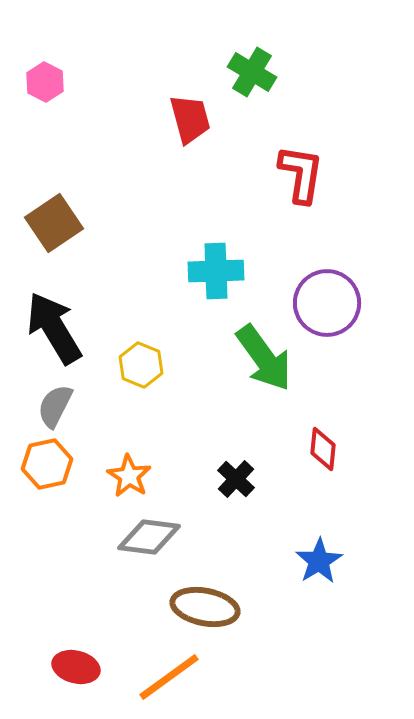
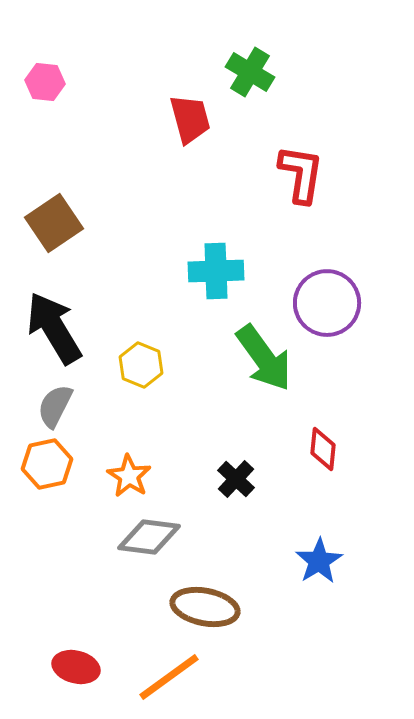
green cross: moved 2 px left
pink hexagon: rotated 21 degrees counterclockwise
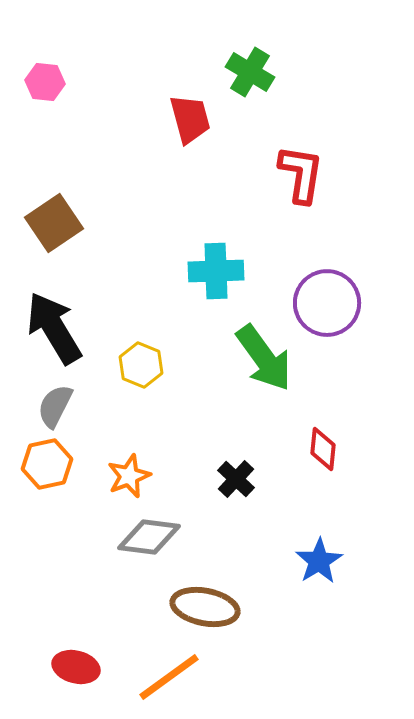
orange star: rotated 18 degrees clockwise
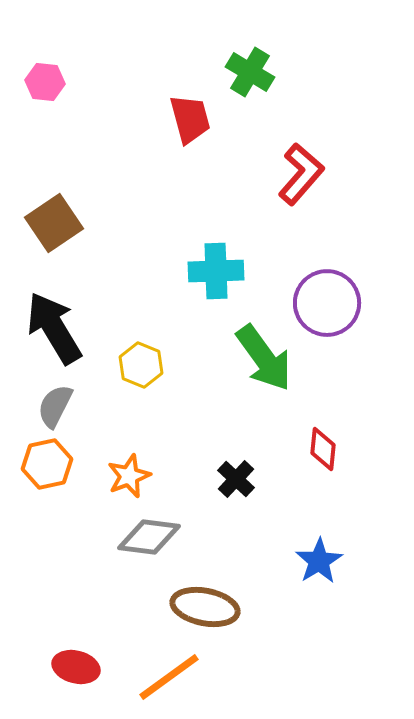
red L-shape: rotated 32 degrees clockwise
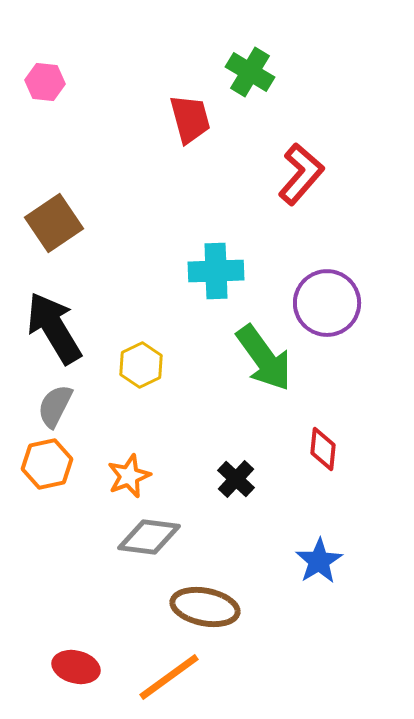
yellow hexagon: rotated 12 degrees clockwise
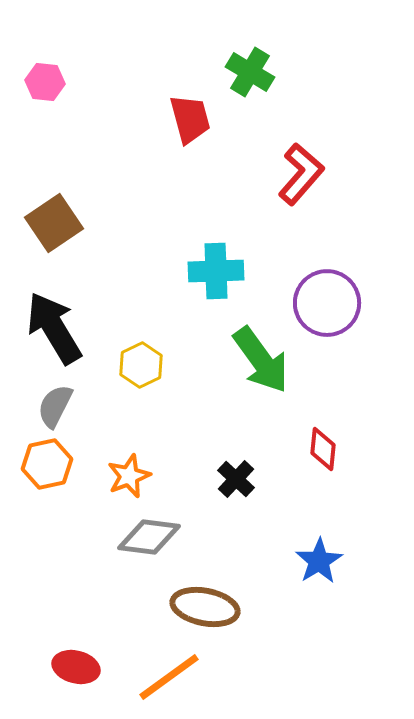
green arrow: moved 3 px left, 2 px down
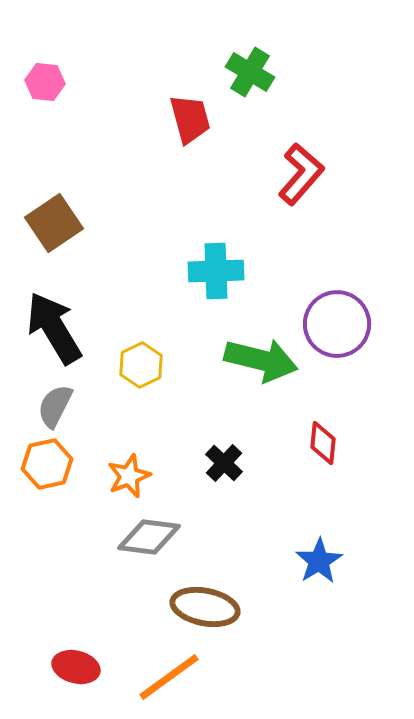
purple circle: moved 10 px right, 21 px down
green arrow: rotated 40 degrees counterclockwise
red diamond: moved 6 px up
black cross: moved 12 px left, 16 px up
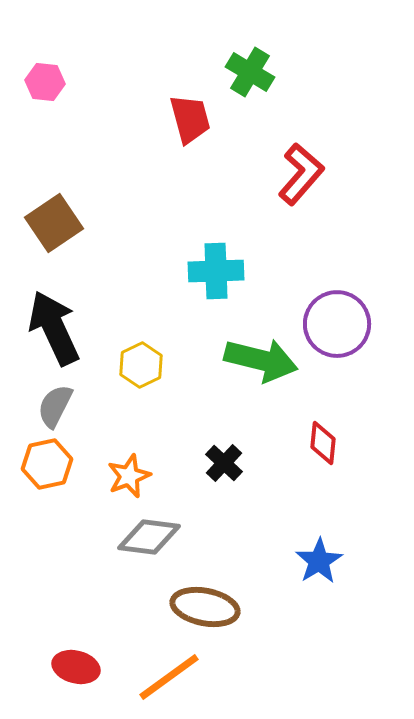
black arrow: rotated 6 degrees clockwise
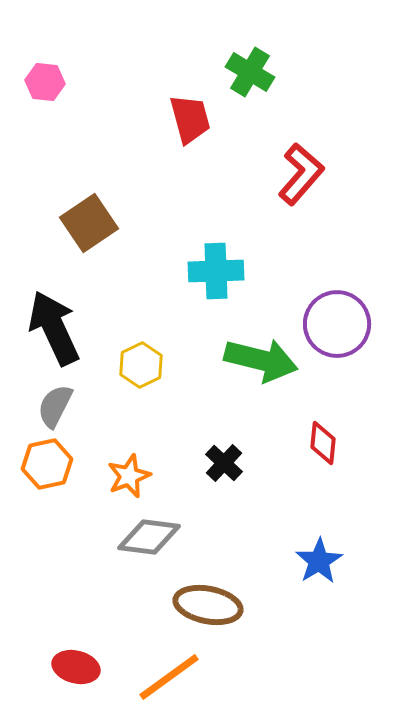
brown square: moved 35 px right
brown ellipse: moved 3 px right, 2 px up
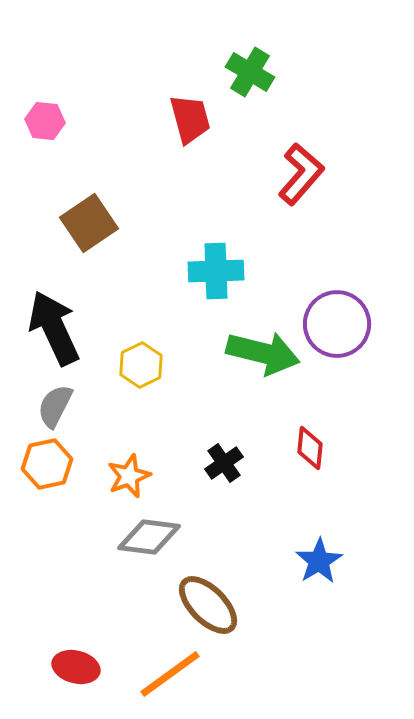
pink hexagon: moved 39 px down
green arrow: moved 2 px right, 7 px up
red diamond: moved 13 px left, 5 px down
black cross: rotated 12 degrees clockwise
brown ellipse: rotated 34 degrees clockwise
orange line: moved 1 px right, 3 px up
